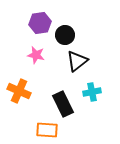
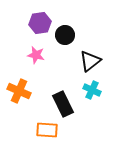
black triangle: moved 13 px right
cyan cross: moved 2 px up; rotated 36 degrees clockwise
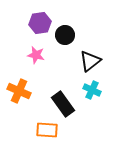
black rectangle: rotated 10 degrees counterclockwise
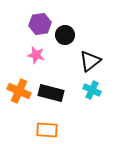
purple hexagon: moved 1 px down
black rectangle: moved 12 px left, 11 px up; rotated 40 degrees counterclockwise
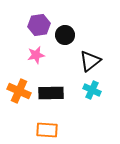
purple hexagon: moved 1 px left, 1 px down
pink star: rotated 24 degrees counterclockwise
black rectangle: rotated 15 degrees counterclockwise
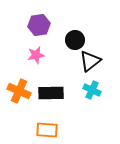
black circle: moved 10 px right, 5 px down
